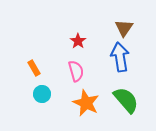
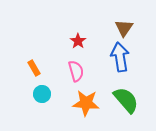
orange star: rotated 20 degrees counterclockwise
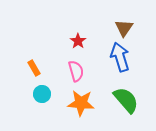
blue arrow: rotated 8 degrees counterclockwise
orange star: moved 5 px left
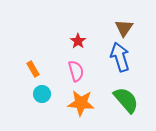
orange rectangle: moved 1 px left, 1 px down
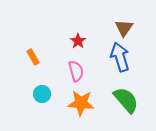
orange rectangle: moved 12 px up
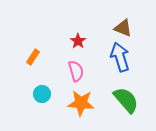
brown triangle: moved 1 px left; rotated 42 degrees counterclockwise
orange rectangle: rotated 63 degrees clockwise
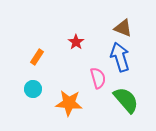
red star: moved 2 px left, 1 px down
orange rectangle: moved 4 px right
pink semicircle: moved 22 px right, 7 px down
cyan circle: moved 9 px left, 5 px up
orange star: moved 12 px left
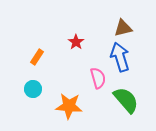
brown triangle: rotated 36 degrees counterclockwise
orange star: moved 3 px down
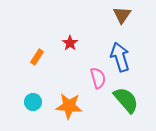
brown triangle: moved 1 px left, 13 px up; rotated 42 degrees counterclockwise
red star: moved 6 px left, 1 px down
cyan circle: moved 13 px down
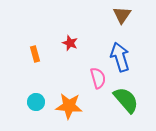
red star: rotated 14 degrees counterclockwise
orange rectangle: moved 2 px left, 3 px up; rotated 49 degrees counterclockwise
cyan circle: moved 3 px right
